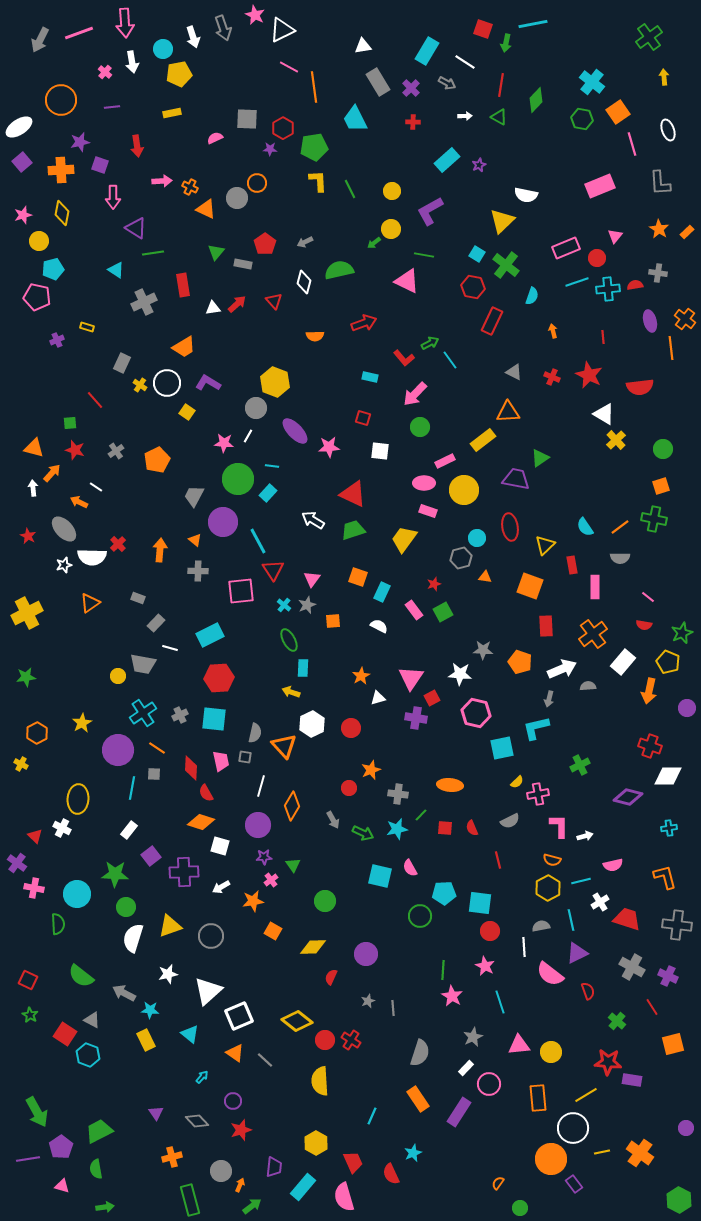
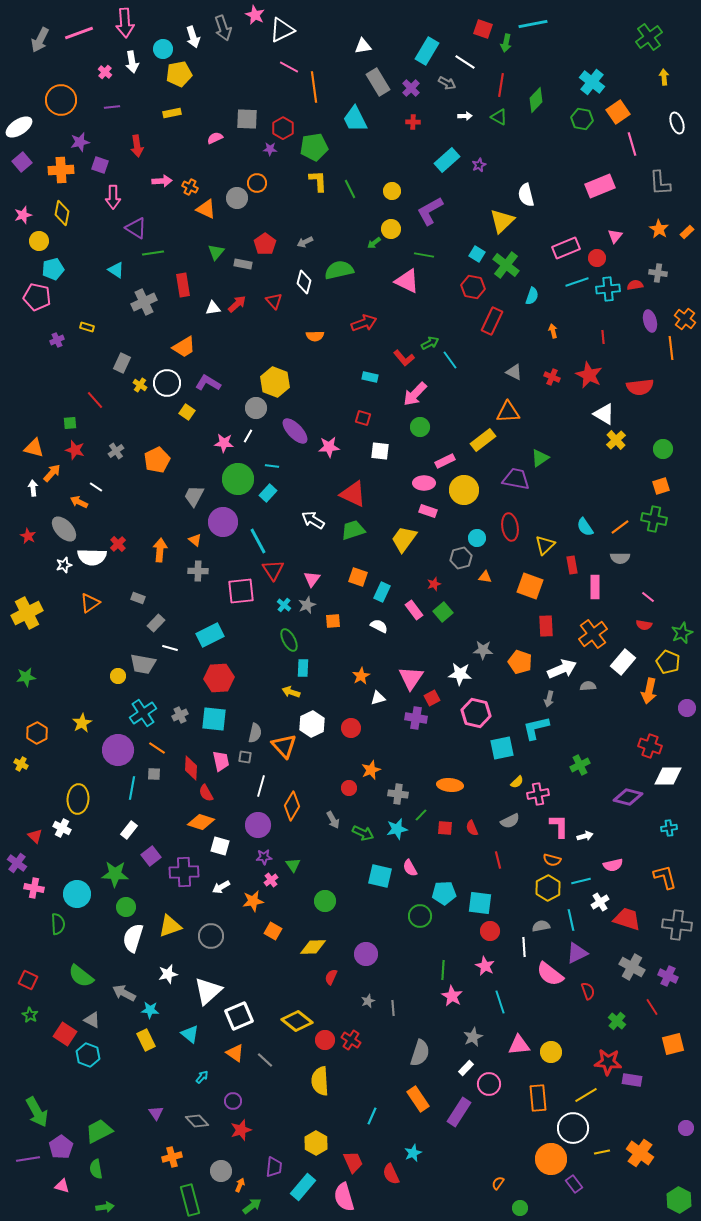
white ellipse at (668, 130): moved 9 px right, 7 px up
white semicircle at (526, 195): rotated 65 degrees clockwise
green square at (443, 612): rotated 12 degrees counterclockwise
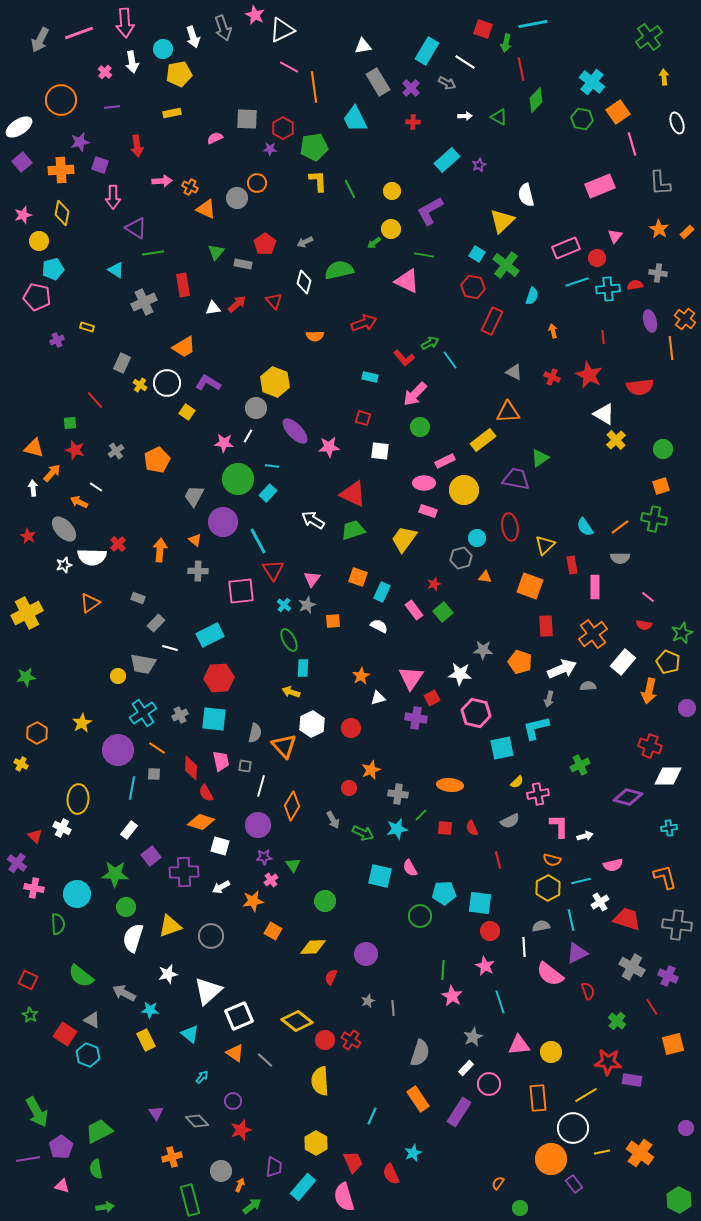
red line at (501, 85): moved 20 px right, 16 px up; rotated 20 degrees counterclockwise
gray square at (245, 757): moved 9 px down
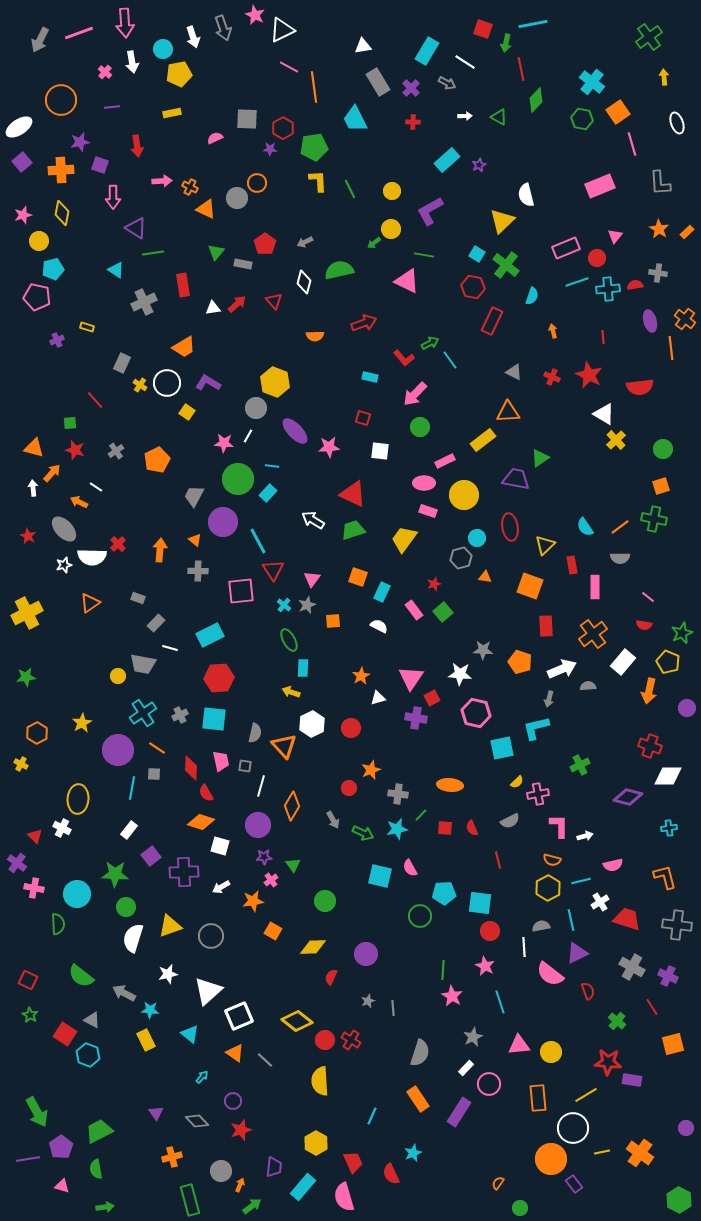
yellow circle at (464, 490): moved 5 px down
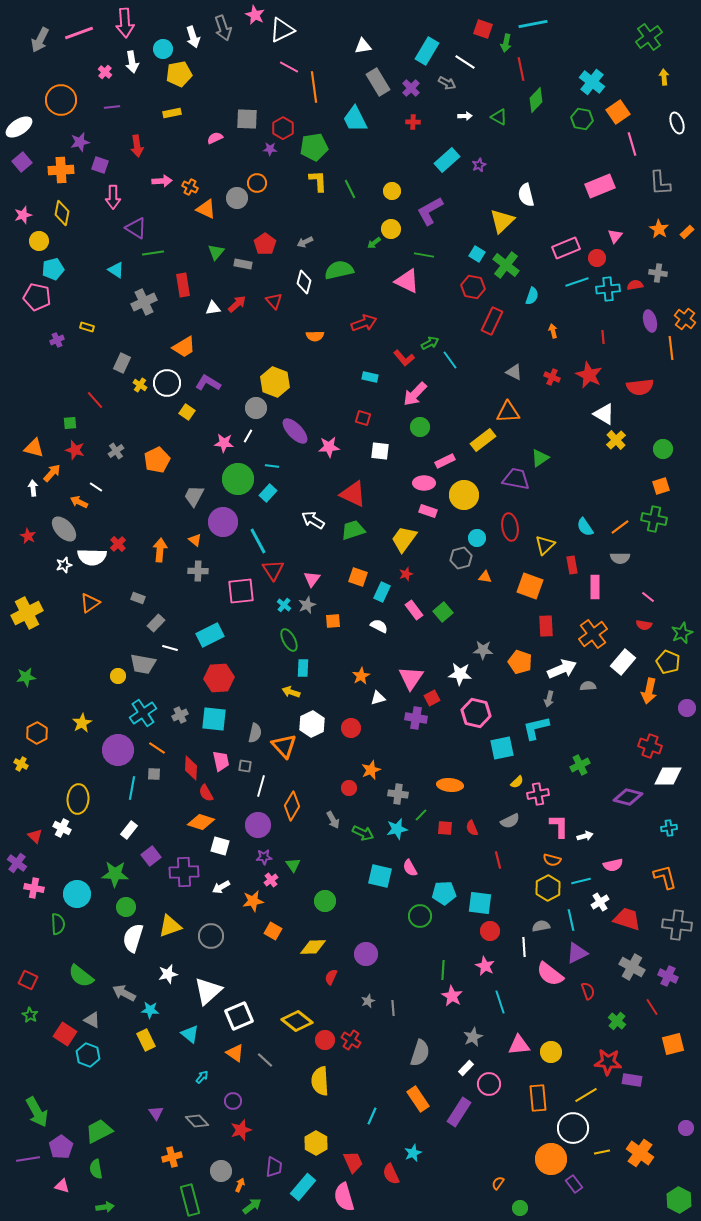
red star at (434, 584): moved 28 px left, 10 px up
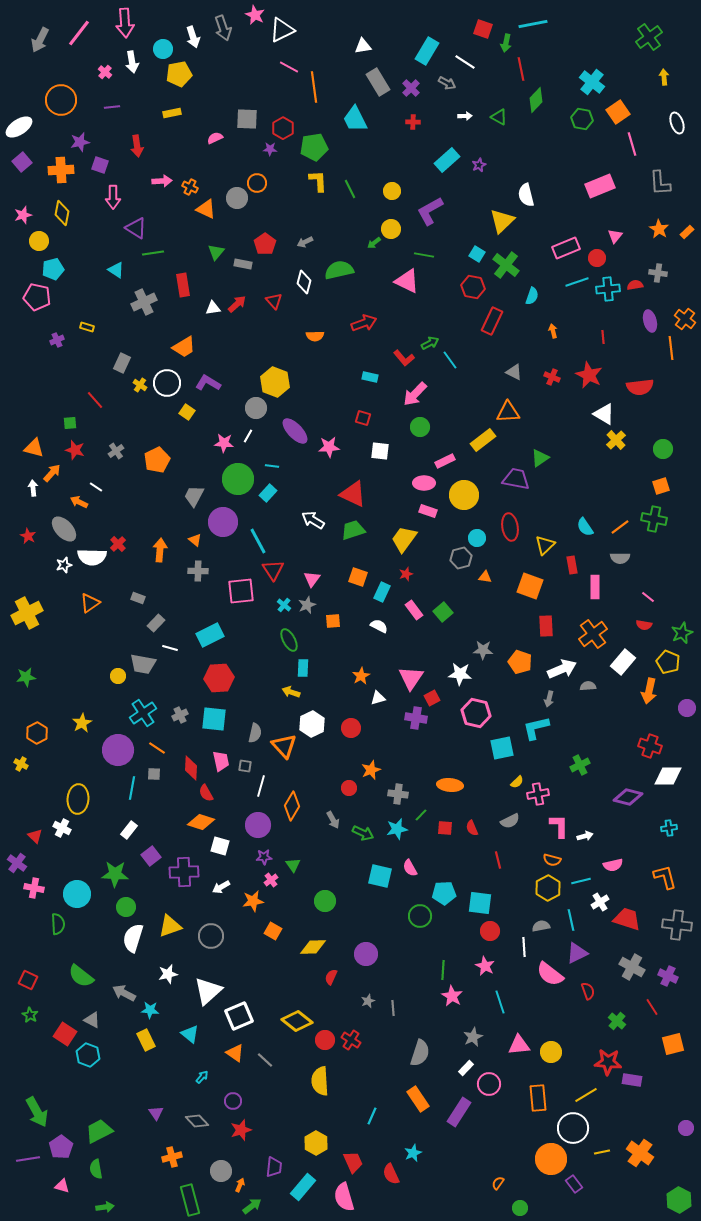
pink line at (79, 33): rotated 32 degrees counterclockwise
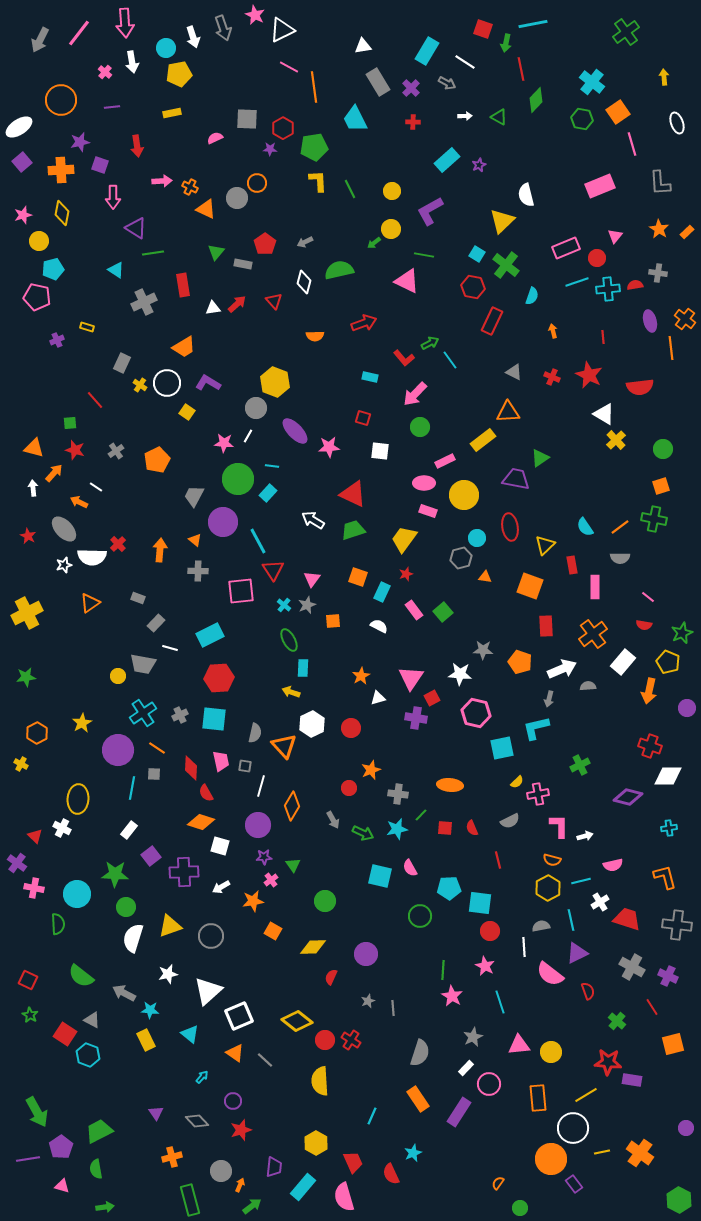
green cross at (649, 37): moved 23 px left, 5 px up
cyan circle at (163, 49): moved 3 px right, 1 px up
orange arrow at (52, 473): moved 2 px right
cyan pentagon at (444, 893): moved 5 px right, 5 px up
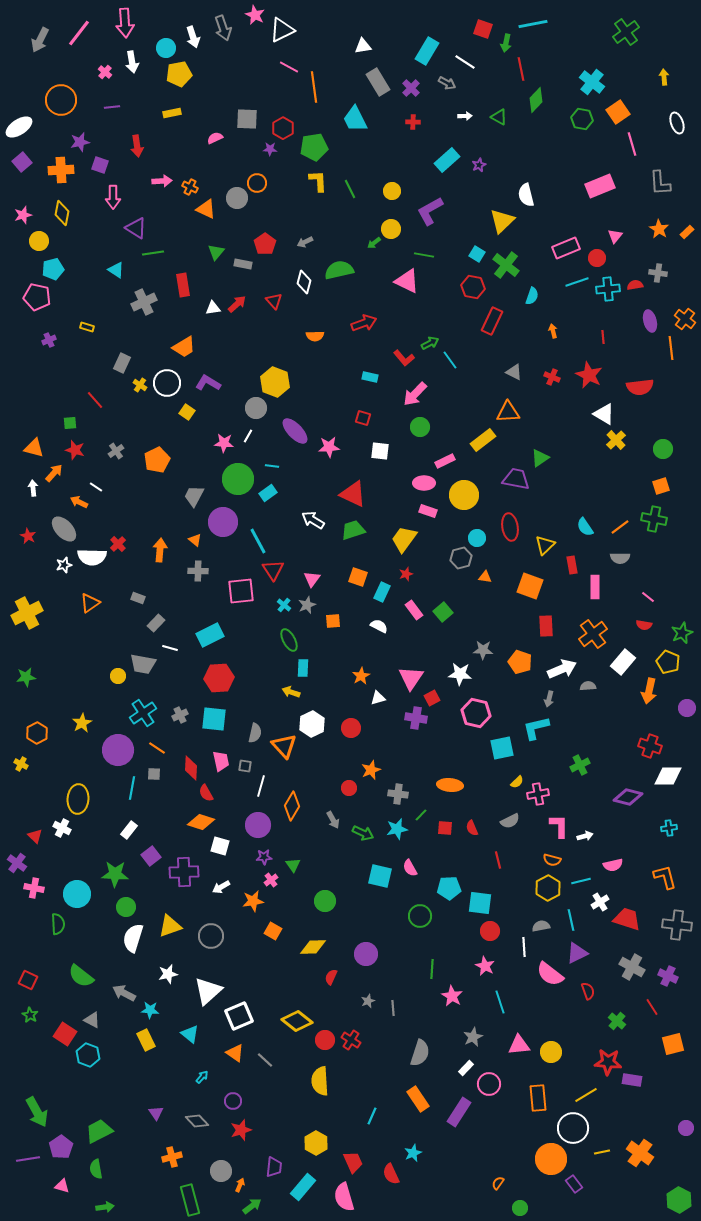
purple cross at (57, 340): moved 8 px left
cyan rectangle at (268, 493): rotated 12 degrees clockwise
green line at (443, 970): moved 11 px left, 1 px up
